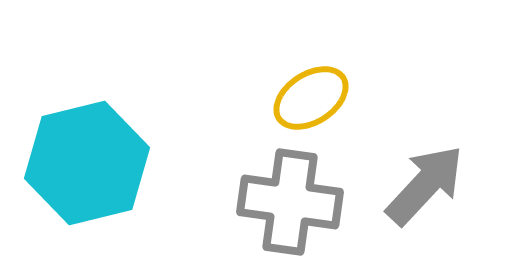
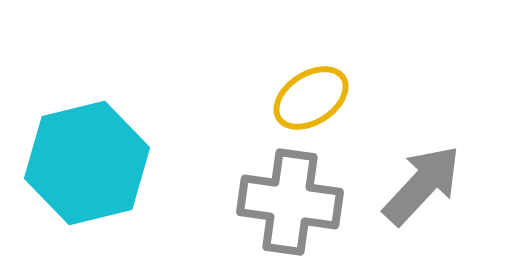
gray arrow: moved 3 px left
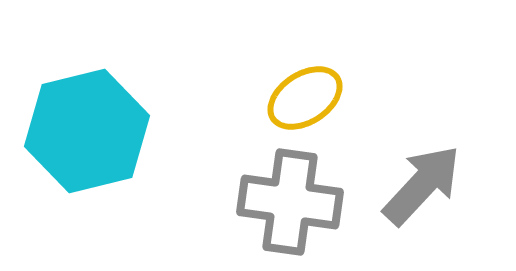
yellow ellipse: moved 6 px left
cyan hexagon: moved 32 px up
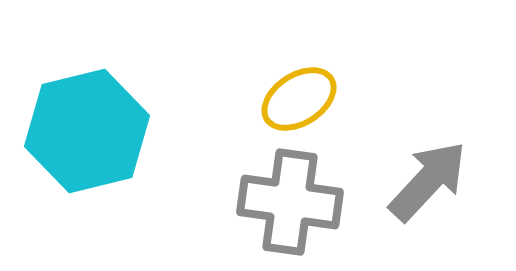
yellow ellipse: moved 6 px left, 1 px down
gray arrow: moved 6 px right, 4 px up
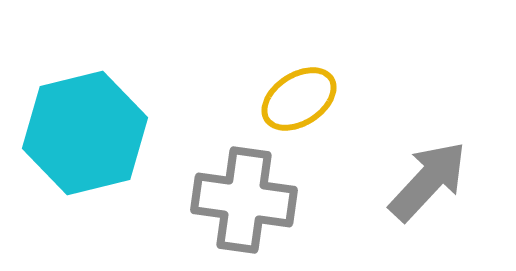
cyan hexagon: moved 2 px left, 2 px down
gray cross: moved 46 px left, 2 px up
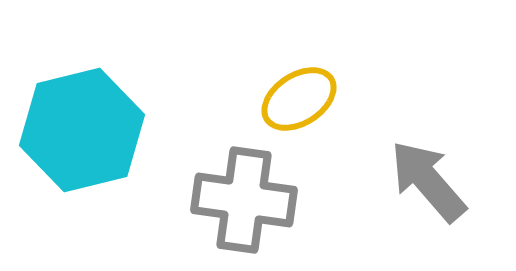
cyan hexagon: moved 3 px left, 3 px up
gray arrow: rotated 84 degrees counterclockwise
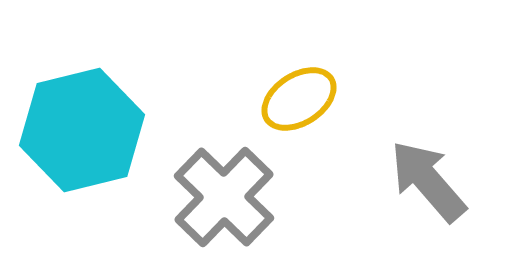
gray cross: moved 20 px left, 3 px up; rotated 36 degrees clockwise
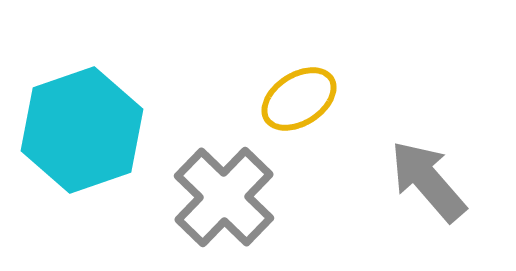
cyan hexagon: rotated 5 degrees counterclockwise
